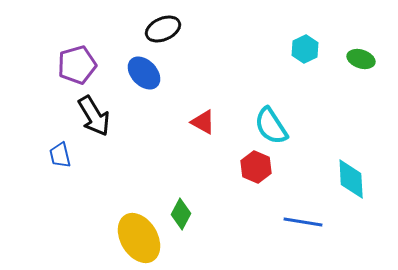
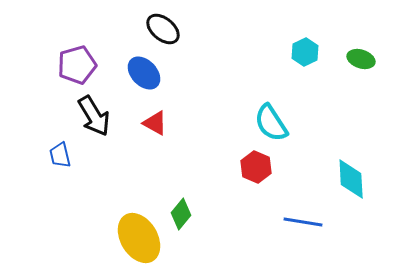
black ellipse: rotated 64 degrees clockwise
cyan hexagon: moved 3 px down
red triangle: moved 48 px left, 1 px down
cyan semicircle: moved 3 px up
green diamond: rotated 12 degrees clockwise
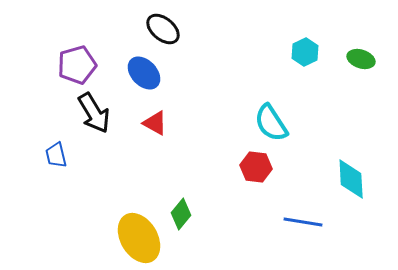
black arrow: moved 3 px up
blue trapezoid: moved 4 px left
red hexagon: rotated 16 degrees counterclockwise
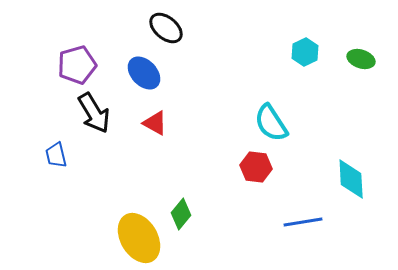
black ellipse: moved 3 px right, 1 px up
blue line: rotated 18 degrees counterclockwise
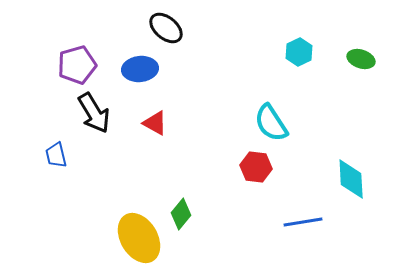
cyan hexagon: moved 6 px left
blue ellipse: moved 4 px left, 4 px up; rotated 52 degrees counterclockwise
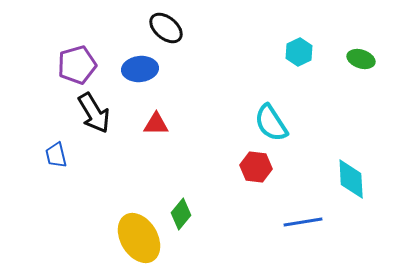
red triangle: moved 1 px right, 1 px down; rotated 28 degrees counterclockwise
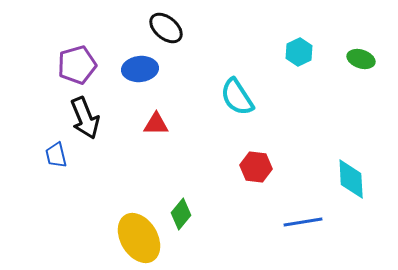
black arrow: moved 9 px left, 5 px down; rotated 9 degrees clockwise
cyan semicircle: moved 34 px left, 26 px up
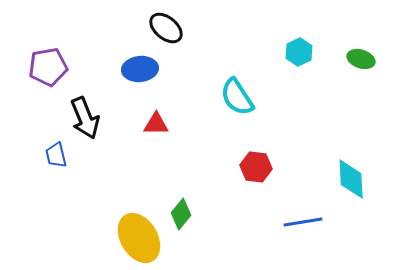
purple pentagon: moved 29 px left, 2 px down; rotated 6 degrees clockwise
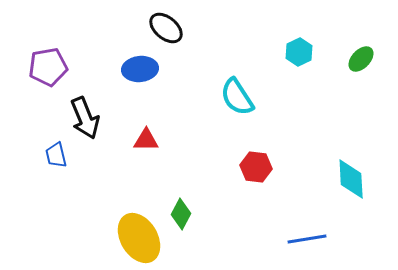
green ellipse: rotated 64 degrees counterclockwise
red triangle: moved 10 px left, 16 px down
green diamond: rotated 12 degrees counterclockwise
blue line: moved 4 px right, 17 px down
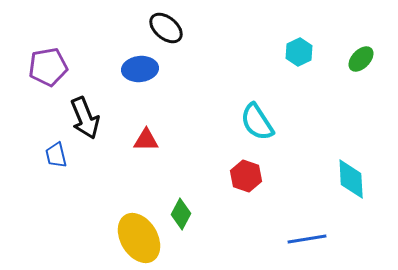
cyan semicircle: moved 20 px right, 25 px down
red hexagon: moved 10 px left, 9 px down; rotated 12 degrees clockwise
